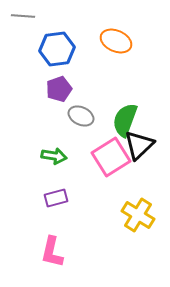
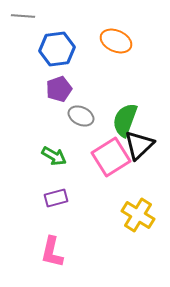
green arrow: rotated 20 degrees clockwise
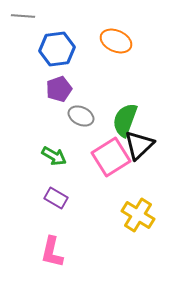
purple rectangle: rotated 45 degrees clockwise
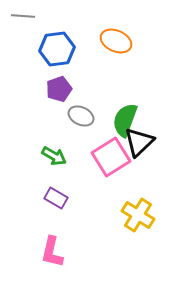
black triangle: moved 3 px up
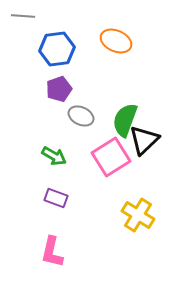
black triangle: moved 5 px right, 2 px up
purple rectangle: rotated 10 degrees counterclockwise
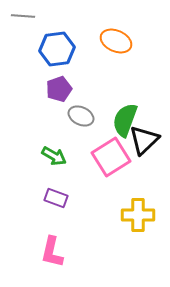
yellow cross: rotated 32 degrees counterclockwise
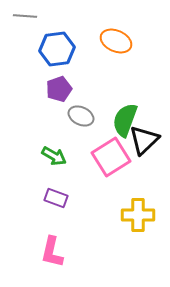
gray line: moved 2 px right
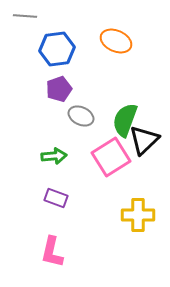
green arrow: rotated 35 degrees counterclockwise
